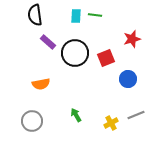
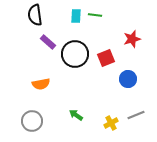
black circle: moved 1 px down
green arrow: rotated 24 degrees counterclockwise
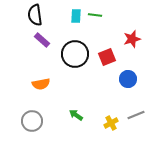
purple rectangle: moved 6 px left, 2 px up
red square: moved 1 px right, 1 px up
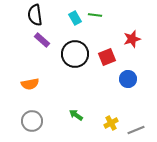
cyan rectangle: moved 1 px left, 2 px down; rotated 32 degrees counterclockwise
orange semicircle: moved 11 px left
gray line: moved 15 px down
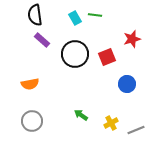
blue circle: moved 1 px left, 5 px down
green arrow: moved 5 px right
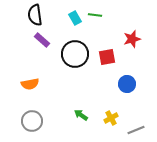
red square: rotated 12 degrees clockwise
yellow cross: moved 5 px up
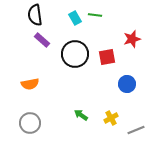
gray circle: moved 2 px left, 2 px down
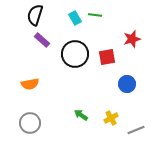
black semicircle: rotated 25 degrees clockwise
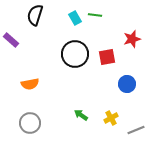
purple rectangle: moved 31 px left
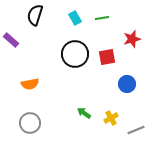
green line: moved 7 px right, 3 px down; rotated 16 degrees counterclockwise
green arrow: moved 3 px right, 2 px up
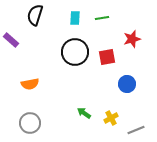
cyan rectangle: rotated 32 degrees clockwise
black circle: moved 2 px up
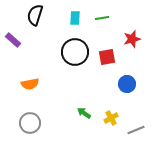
purple rectangle: moved 2 px right
